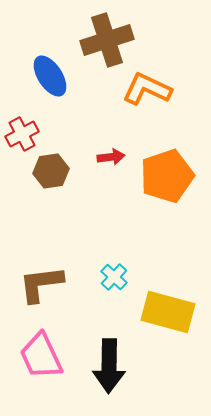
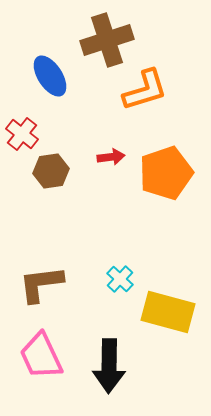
orange L-shape: moved 2 px left, 1 px down; rotated 138 degrees clockwise
red cross: rotated 24 degrees counterclockwise
orange pentagon: moved 1 px left, 3 px up
cyan cross: moved 6 px right, 2 px down
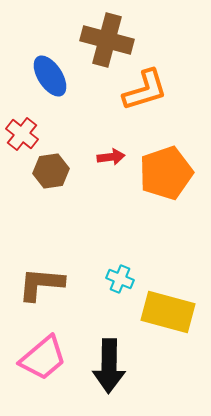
brown cross: rotated 33 degrees clockwise
cyan cross: rotated 20 degrees counterclockwise
brown L-shape: rotated 12 degrees clockwise
pink trapezoid: moved 2 px right, 2 px down; rotated 105 degrees counterclockwise
